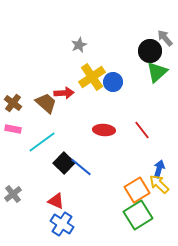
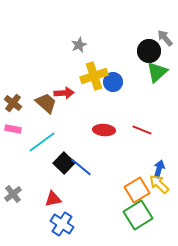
black circle: moved 1 px left
yellow cross: moved 2 px right, 1 px up; rotated 16 degrees clockwise
red line: rotated 30 degrees counterclockwise
red triangle: moved 3 px left, 2 px up; rotated 36 degrees counterclockwise
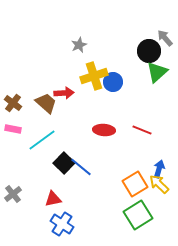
cyan line: moved 2 px up
orange square: moved 2 px left, 6 px up
